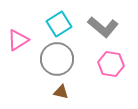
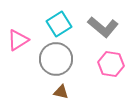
gray circle: moved 1 px left
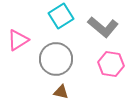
cyan square: moved 2 px right, 8 px up
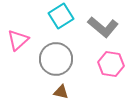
pink triangle: rotated 10 degrees counterclockwise
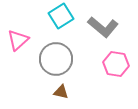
pink hexagon: moved 5 px right
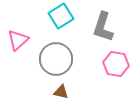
gray L-shape: rotated 68 degrees clockwise
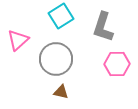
pink hexagon: moved 1 px right; rotated 10 degrees counterclockwise
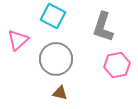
cyan square: moved 8 px left; rotated 30 degrees counterclockwise
pink hexagon: moved 1 px down; rotated 10 degrees counterclockwise
brown triangle: moved 1 px left, 1 px down
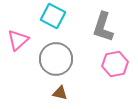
pink hexagon: moved 2 px left, 1 px up
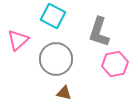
gray L-shape: moved 4 px left, 5 px down
brown triangle: moved 4 px right
